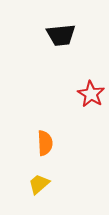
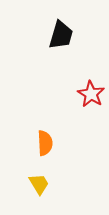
black trapezoid: rotated 68 degrees counterclockwise
yellow trapezoid: rotated 100 degrees clockwise
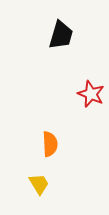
red star: rotated 8 degrees counterclockwise
orange semicircle: moved 5 px right, 1 px down
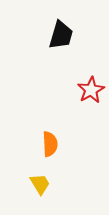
red star: moved 4 px up; rotated 20 degrees clockwise
yellow trapezoid: moved 1 px right
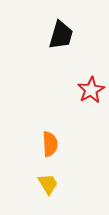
yellow trapezoid: moved 8 px right
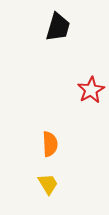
black trapezoid: moved 3 px left, 8 px up
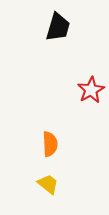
yellow trapezoid: rotated 20 degrees counterclockwise
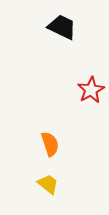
black trapezoid: moved 4 px right; rotated 80 degrees counterclockwise
orange semicircle: rotated 15 degrees counterclockwise
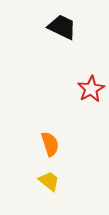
red star: moved 1 px up
yellow trapezoid: moved 1 px right, 3 px up
